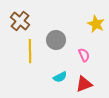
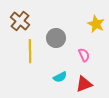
gray circle: moved 2 px up
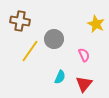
brown cross: rotated 30 degrees counterclockwise
gray circle: moved 2 px left, 1 px down
yellow line: rotated 35 degrees clockwise
cyan semicircle: rotated 40 degrees counterclockwise
red triangle: rotated 30 degrees counterclockwise
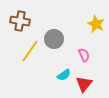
cyan semicircle: moved 4 px right, 2 px up; rotated 32 degrees clockwise
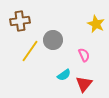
brown cross: rotated 18 degrees counterclockwise
gray circle: moved 1 px left, 1 px down
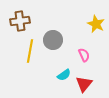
yellow line: rotated 25 degrees counterclockwise
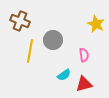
brown cross: rotated 30 degrees clockwise
pink semicircle: rotated 16 degrees clockwise
red triangle: rotated 36 degrees clockwise
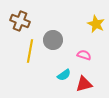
pink semicircle: rotated 64 degrees counterclockwise
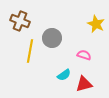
gray circle: moved 1 px left, 2 px up
